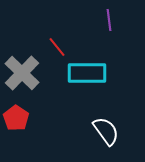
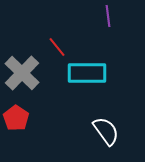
purple line: moved 1 px left, 4 px up
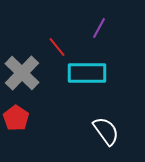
purple line: moved 9 px left, 12 px down; rotated 35 degrees clockwise
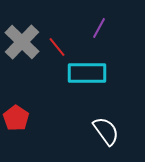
gray cross: moved 31 px up
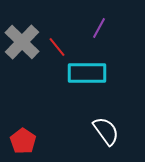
red pentagon: moved 7 px right, 23 px down
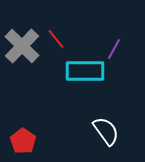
purple line: moved 15 px right, 21 px down
gray cross: moved 4 px down
red line: moved 1 px left, 8 px up
cyan rectangle: moved 2 px left, 2 px up
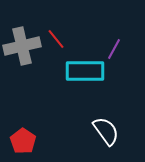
gray cross: rotated 33 degrees clockwise
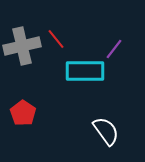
purple line: rotated 10 degrees clockwise
red pentagon: moved 28 px up
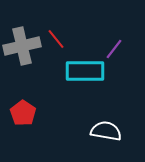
white semicircle: rotated 44 degrees counterclockwise
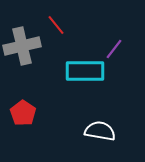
red line: moved 14 px up
white semicircle: moved 6 px left
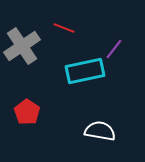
red line: moved 8 px right, 3 px down; rotated 30 degrees counterclockwise
gray cross: rotated 21 degrees counterclockwise
cyan rectangle: rotated 12 degrees counterclockwise
red pentagon: moved 4 px right, 1 px up
